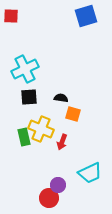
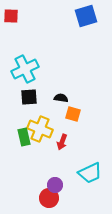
yellow cross: moved 1 px left
purple circle: moved 3 px left
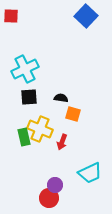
blue square: rotated 30 degrees counterclockwise
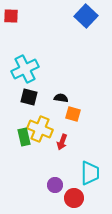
black square: rotated 18 degrees clockwise
cyan trapezoid: rotated 65 degrees counterclockwise
red circle: moved 25 px right
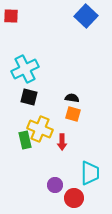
black semicircle: moved 11 px right
green rectangle: moved 1 px right, 3 px down
red arrow: rotated 21 degrees counterclockwise
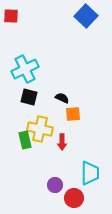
black semicircle: moved 10 px left; rotated 16 degrees clockwise
orange square: rotated 21 degrees counterclockwise
yellow cross: rotated 10 degrees counterclockwise
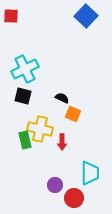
black square: moved 6 px left, 1 px up
orange square: rotated 28 degrees clockwise
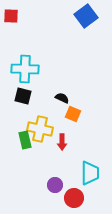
blue square: rotated 10 degrees clockwise
cyan cross: rotated 28 degrees clockwise
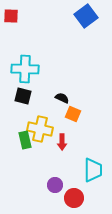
cyan trapezoid: moved 3 px right, 3 px up
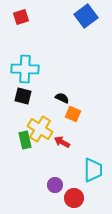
red square: moved 10 px right, 1 px down; rotated 21 degrees counterclockwise
yellow cross: rotated 20 degrees clockwise
red arrow: rotated 119 degrees clockwise
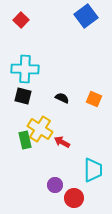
red square: moved 3 px down; rotated 28 degrees counterclockwise
orange square: moved 21 px right, 15 px up
